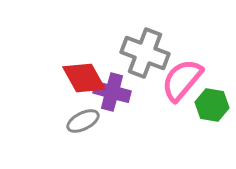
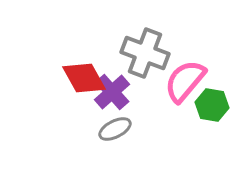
pink semicircle: moved 3 px right, 1 px down
purple cross: rotated 33 degrees clockwise
gray ellipse: moved 32 px right, 8 px down
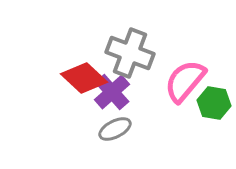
gray cross: moved 15 px left
red diamond: rotated 18 degrees counterclockwise
green hexagon: moved 2 px right, 2 px up
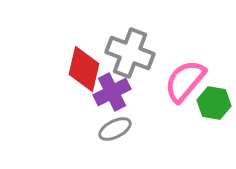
red diamond: moved 9 px up; rotated 60 degrees clockwise
purple cross: rotated 15 degrees clockwise
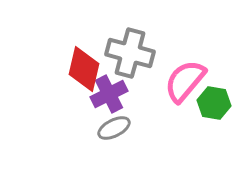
gray cross: rotated 6 degrees counterclockwise
purple cross: moved 3 px left, 2 px down
gray ellipse: moved 1 px left, 1 px up
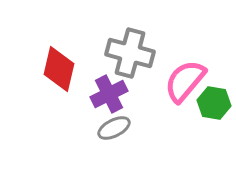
red diamond: moved 25 px left
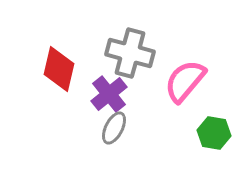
purple cross: rotated 12 degrees counterclockwise
green hexagon: moved 30 px down
gray ellipse: rotated 36 degrees counterclockwise
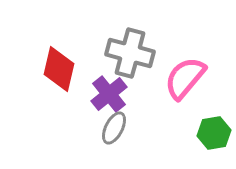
pink semicircle: moved 3 px up
green hexagon: rotated 20 degrees counterclockwise
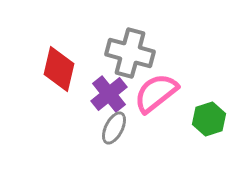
pink semicircle: moved 29 px left, 15 px down; rotated 12 degrees clockwise
green hexagon: moved 5 px left, 14 px up; rotated 8 degrees counterclockwise
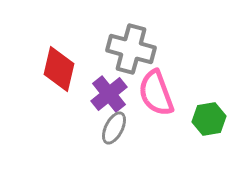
gray cross: moved 1 px right, 4 px up
pink semicircle: rotated 72 degrees counterclockwise
green hexagon: rotated 8 degrees clockwise
